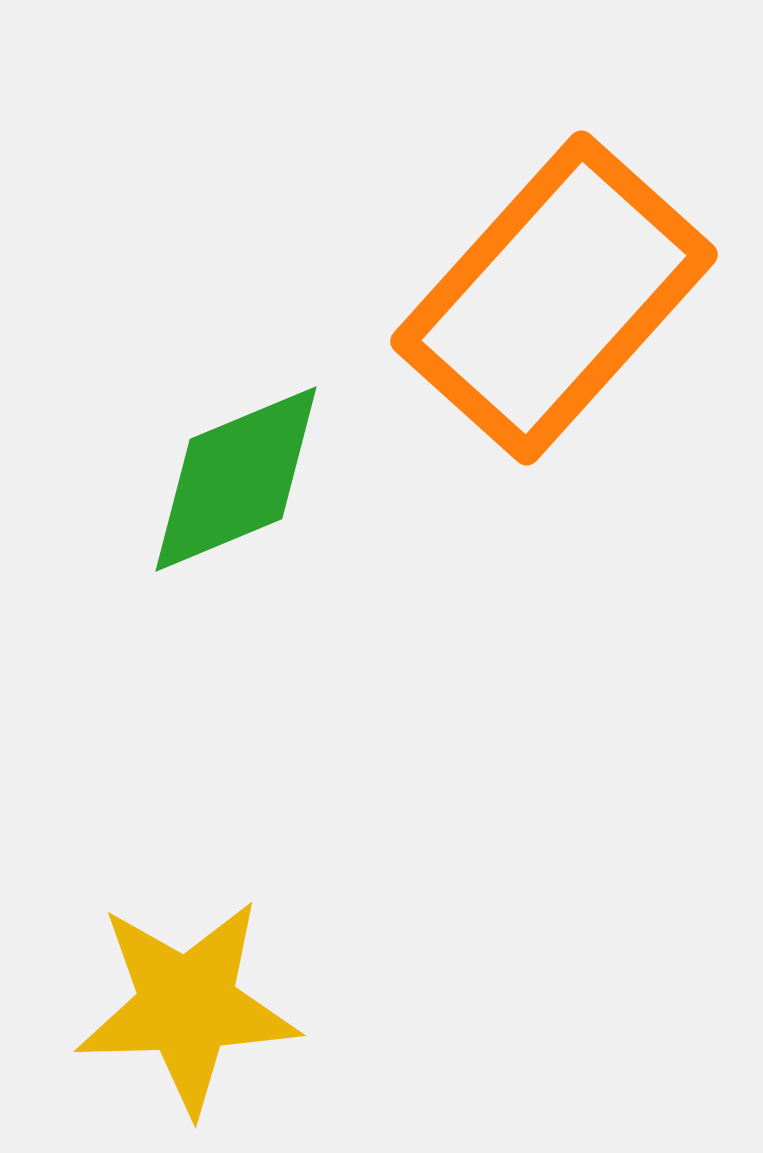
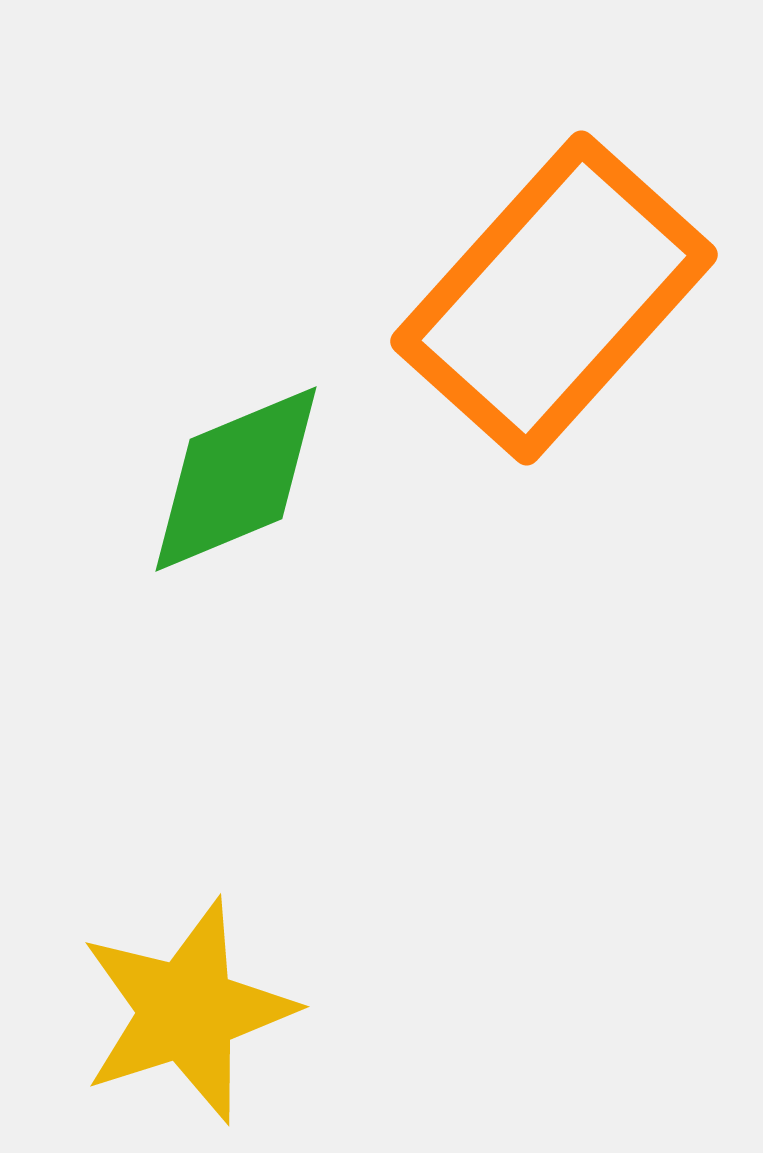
yellow star: moved 5 px down; rotated 16 degrees counterclockwise
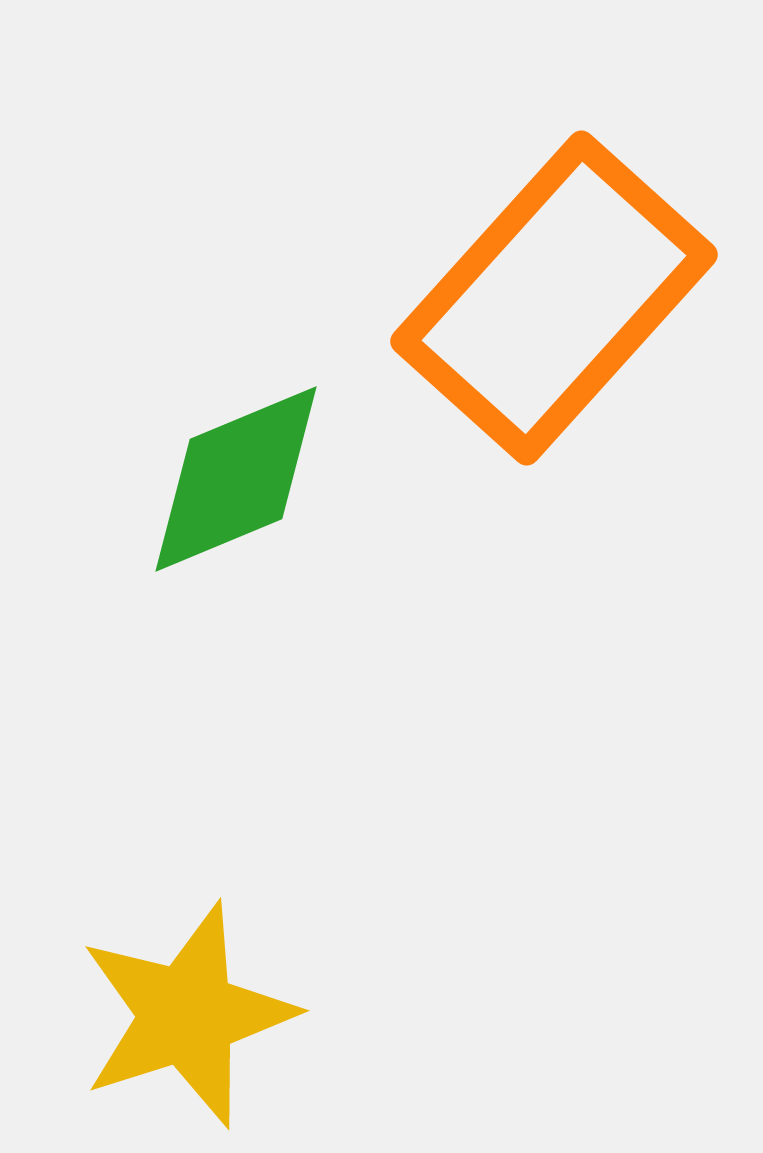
yellow star: moved 4 px down
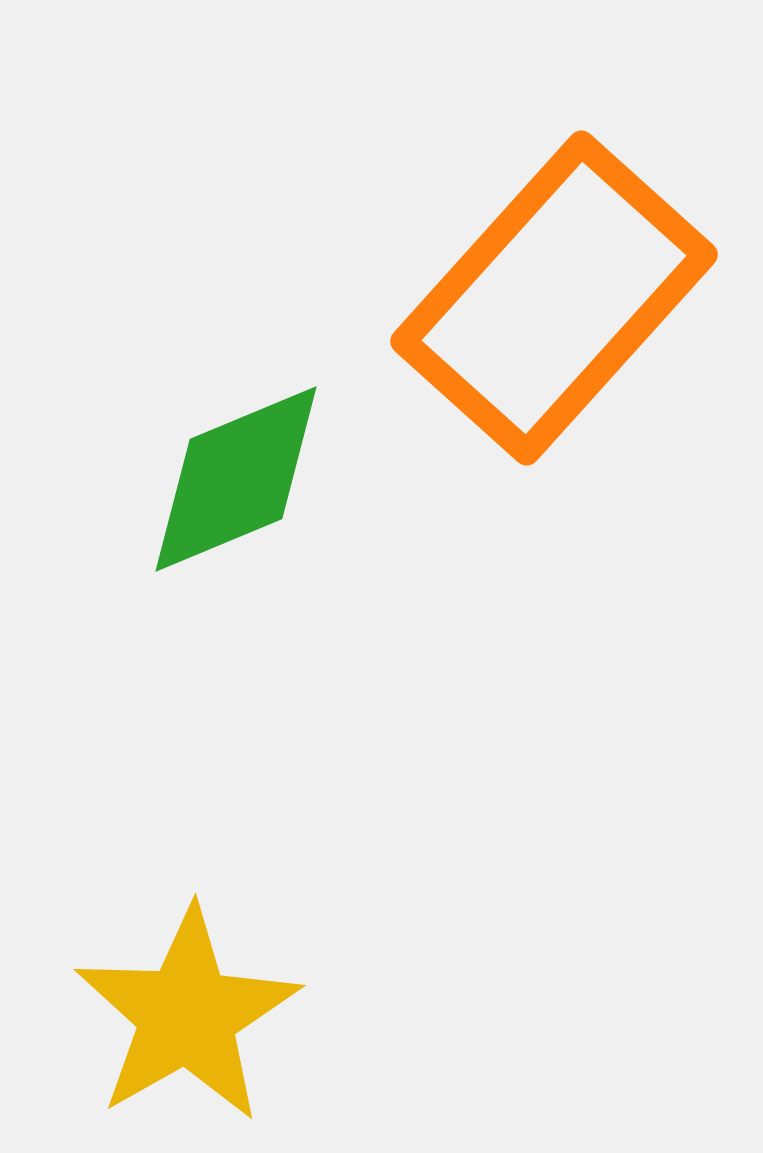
yellow star: rotated 12 degrees counterclockwise
